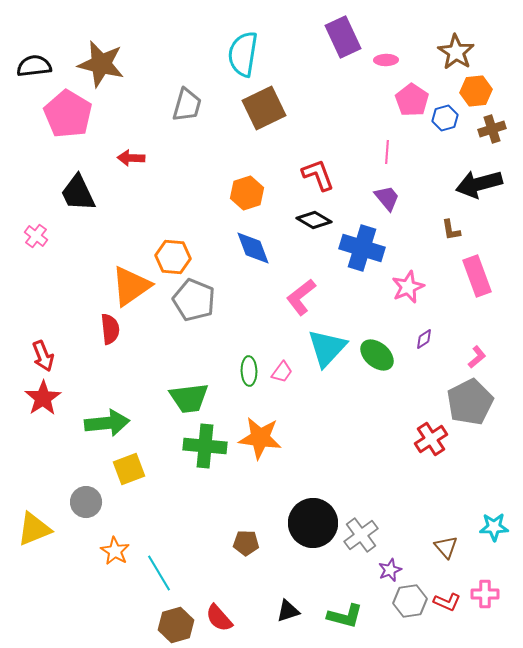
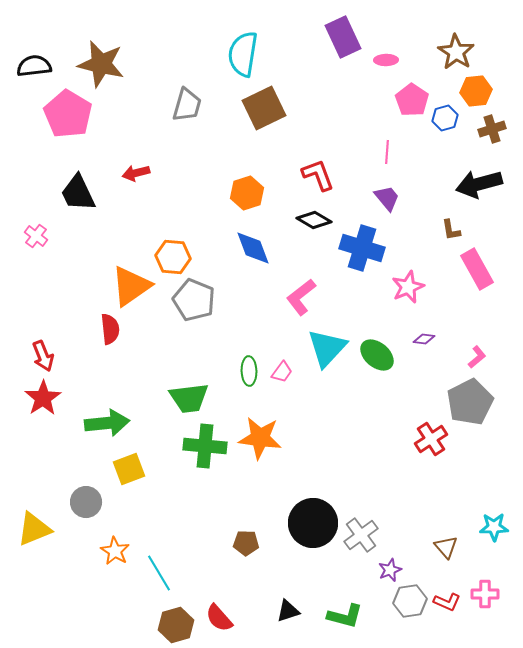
red arrow at (131, 158): moved 5 px right, 15 px down; rotated 16 degrees counterclockwise
pink rectangle at (477, 276): moved 7 px up; rotated 9 degrees counterclockwise
purple diamond at (424, 339): rotated 40 degrees clockwise
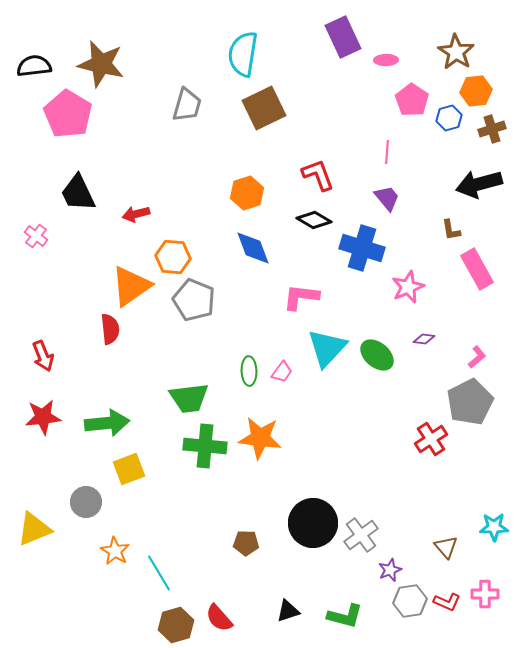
blue hexagon at (445, 118): moved 4 px right
red arrow at (136, 173): moved 41 px down
pink L-shape at (301, 297): rotated 45 degrees clockwise
red star at (43, 398): moved 19 px down; rotated 27 degrees clockwise
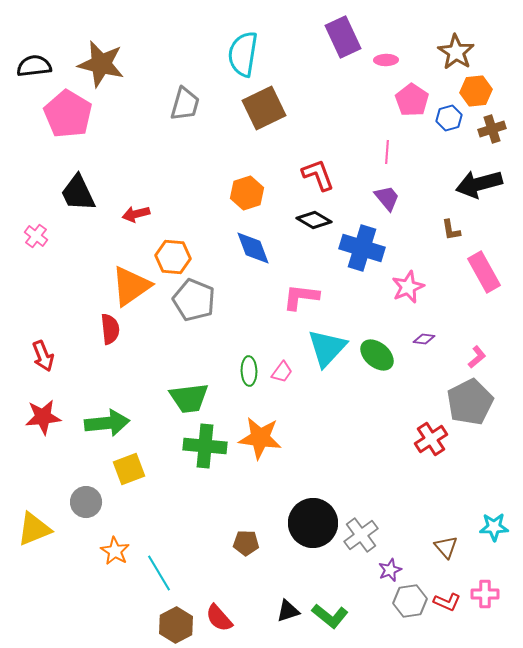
gray trapezoid at (187, 105): moved 2 px left, 1 px up
pink rectangle at (477, 269): moved 7 px right, 3 px down
green L-shape at (345, 616): moved 15 px left; rotated 24 degrees clockwise
brown hexagon at (176, 625): rotated 12 degrees counterclockwise
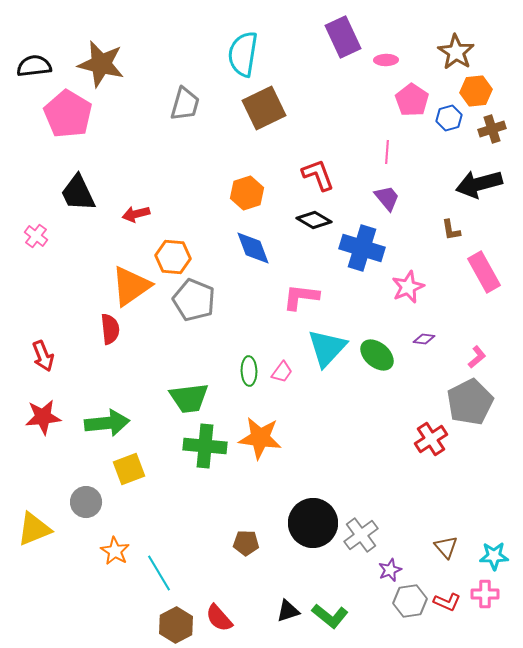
cyan star at (494, 527): moved 29 px down
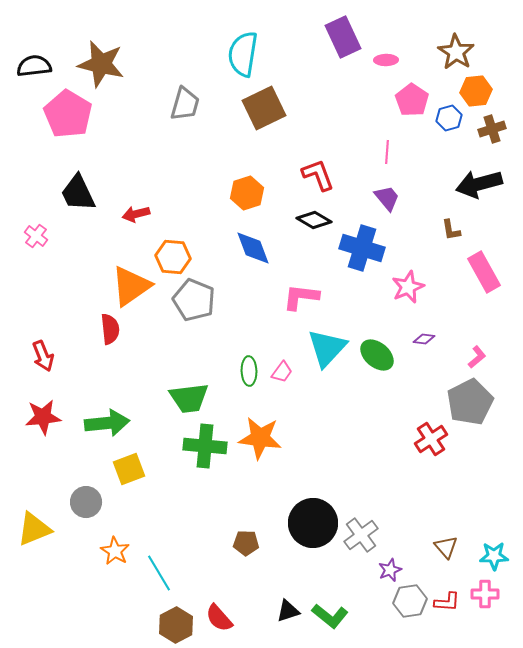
red L-shape at (447, 602): rotated 20 degrees counterclockwise
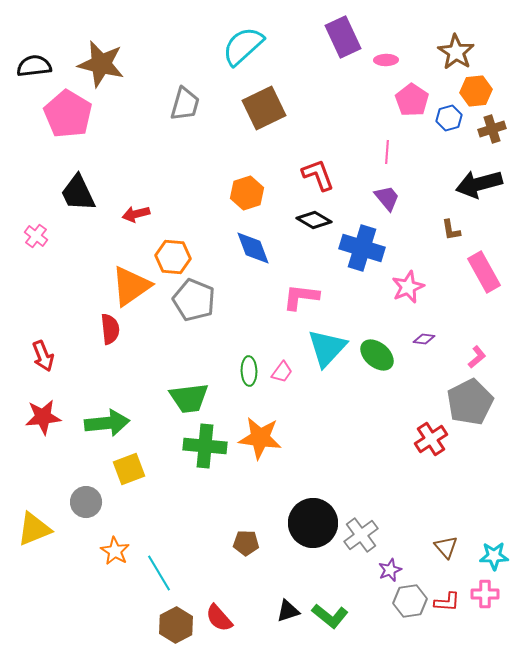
cyan semicircle at (243, 54): moved 8 px up; rotated 39 degrees clockwise
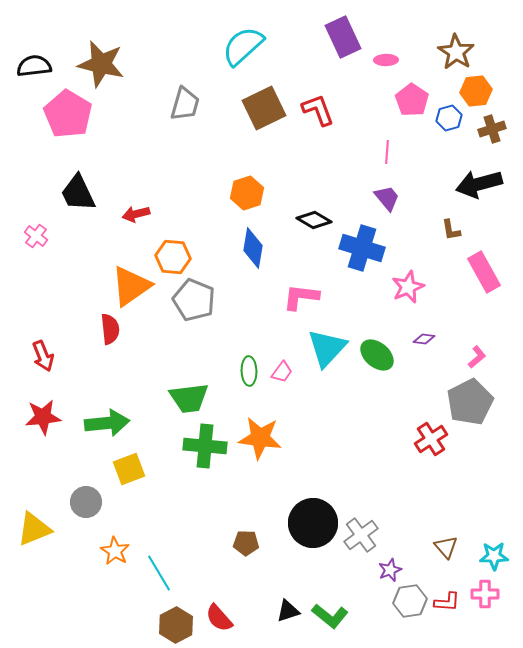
red L-shape at (318, 175): moved 65 px up
blue diamond at (253, 248): rotated 30 degrees clockwise
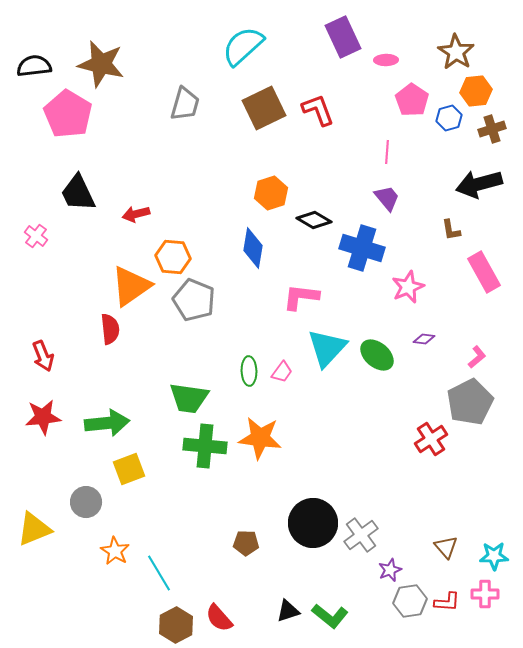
orange hexagon at (247, 193): moved 24 px right
green trapezoid at (189, 398): rotated 15 degrees clockwise
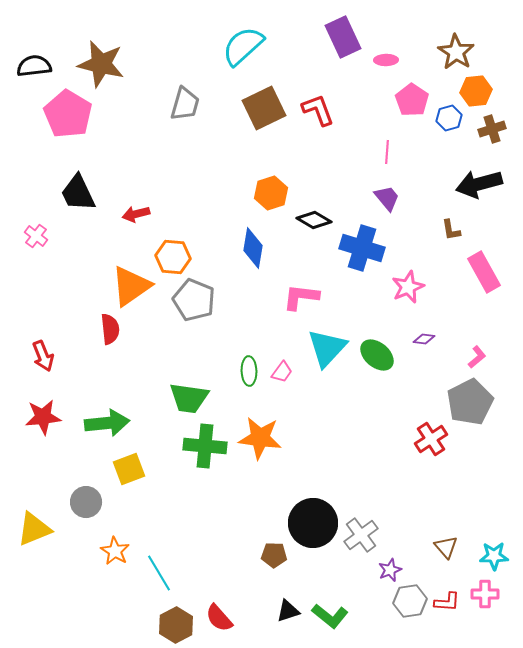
brown pentagon at (246, 543): moved 28 px right, 12 px down
